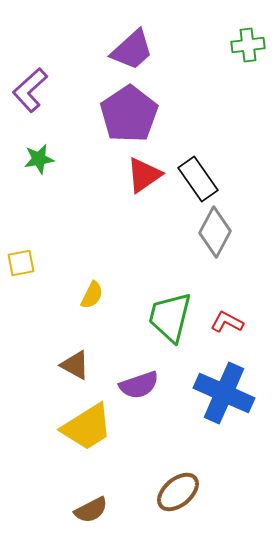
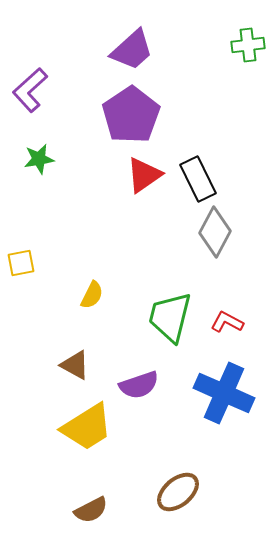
purple pentagon: moved 2 px right, 1 px down
black rectangle: rotated 9 degrees clockwise
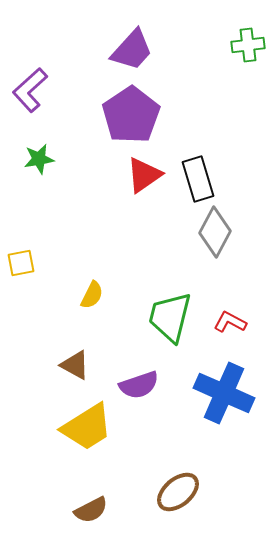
purple trapezoid: rotated 6 degrees counterclockwise
black rectangle: rotated 9 degrees clockwise
red L-shape: moved 3 px right
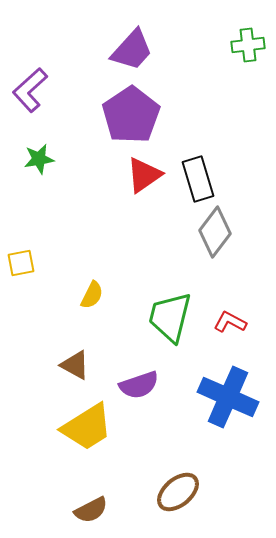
gray diamond: rotated 9 degrees clockwise
blue cross: moved 4 px right, 4 px down
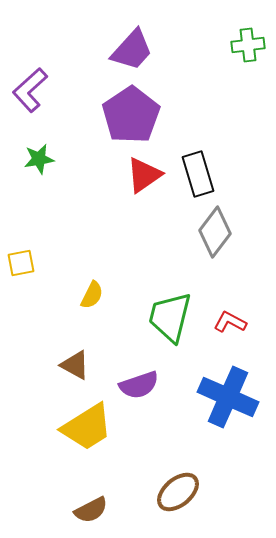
black rectangle: moved 5 px up
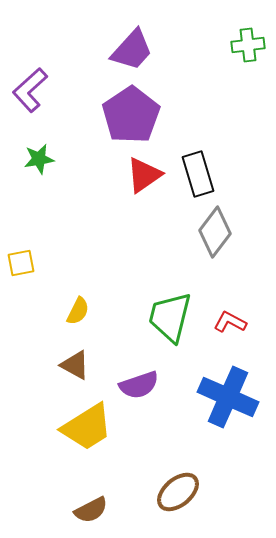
yellow semicircle: moved 14 px left, 16 px down
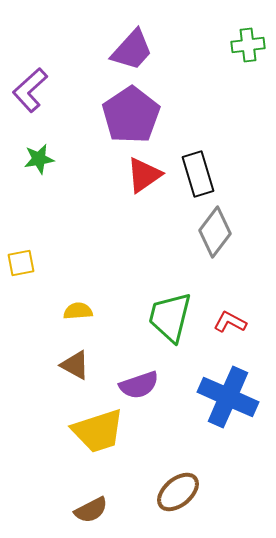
yellow semicircle: rotated 120 degrees counterclockwise
yellow trapezoid: moved 11 px right, 4 px down; rotated 14 degrees clockwise
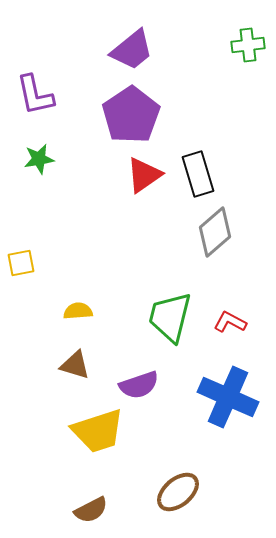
purple trapezoid: rotated 9 degrees clockwise
purple L-shape: moved 5 px right, 5 px down; rotated 60 degrees counterclockwise
gray diamond: rotated 12 degrees clockwise
brown triangle: rotated 12 degrees counterclockwise
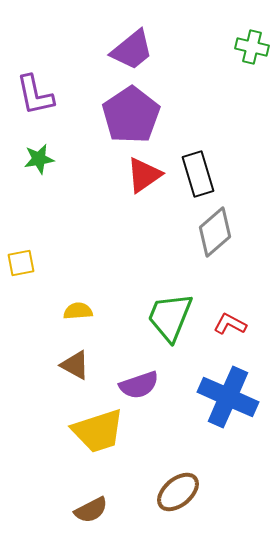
green cross: moved 4 px right, 2 px down; rotated 20 degrees clockwise
green trapezoid: rotated 8 degrees clockwise
red L-shape: moved 2 px down
brown triangle: rotated 12 degrees clockwise
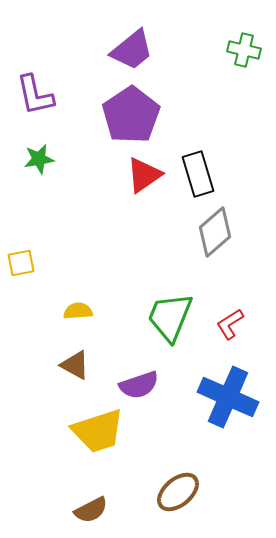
green cross: moved 8 px left, 3 px down
red L-shape: rotated 60 degrees counterclockwise
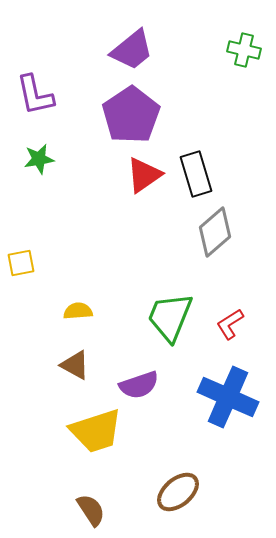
black rectangle: moved 2 px left
yellow trapezoid: moved 2 px left
brown semicircle: rotated 96 degrees counterclockwise
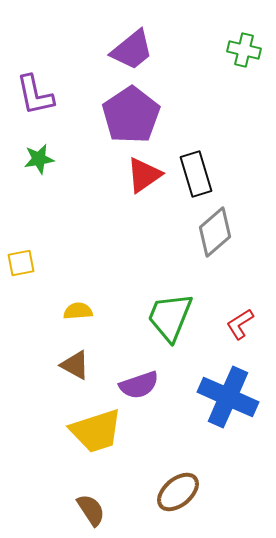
red L-shape: moved 10 px right
